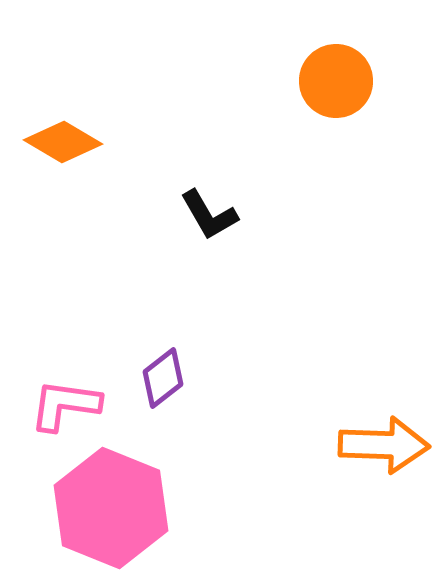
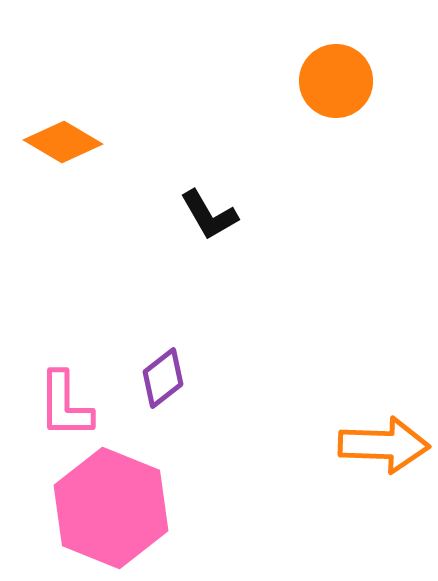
pink L-shape: rotated 98 degrees counterclockwise
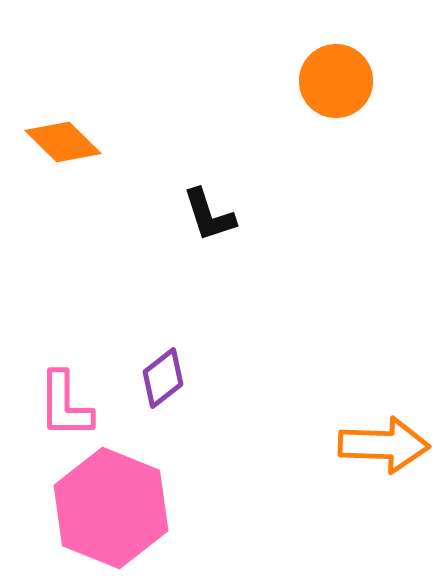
orange diamond: rotated 14 degrees clockwise
black L-shape: rotated 12 degrees clockwise
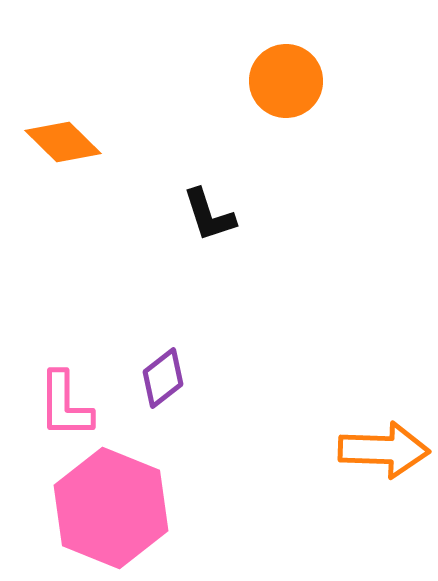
orange circle: moved 50 px left
orange arrow: moved 5 px down
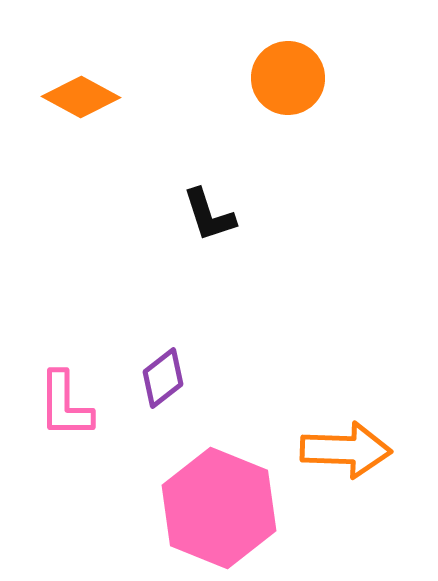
orange circle: moved 2 px right, 3 px up
orange diamond: moved 18 px right, 45 px up; rotated 16 degrees counterclockwise
orange arrow: moved 38 px left
pink hexagon: moved 108 px right
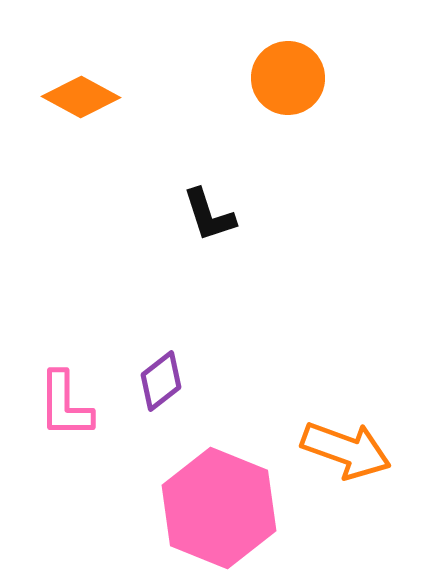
purple diamond: moved 2 px left, 3 px down
orange arrow: rotated 18 degrees clockwise
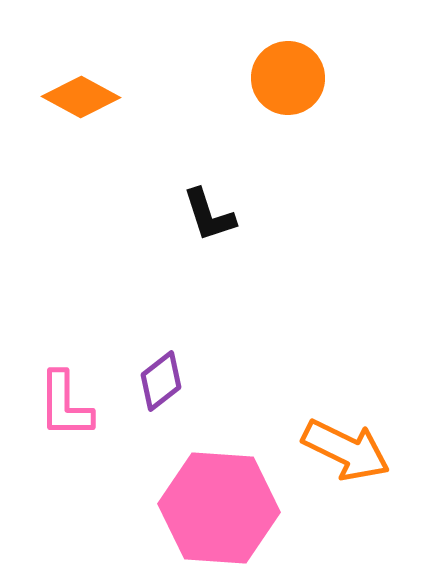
orange arrow: rotated 6 degrees clockwise
pink hexagon: rotated 18 degrees counterclockwise
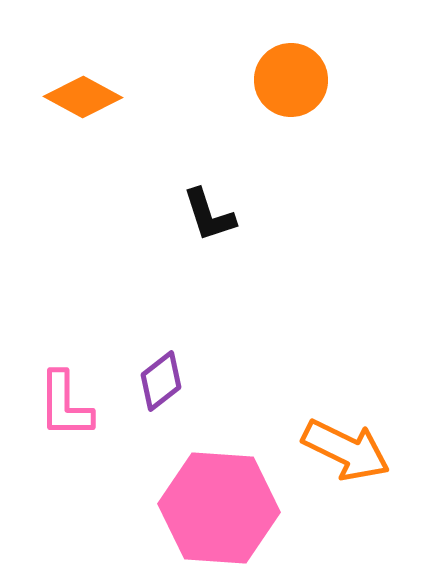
orange circle: moved 3 px right, 2 px down
orange diamond: moved 2 px right
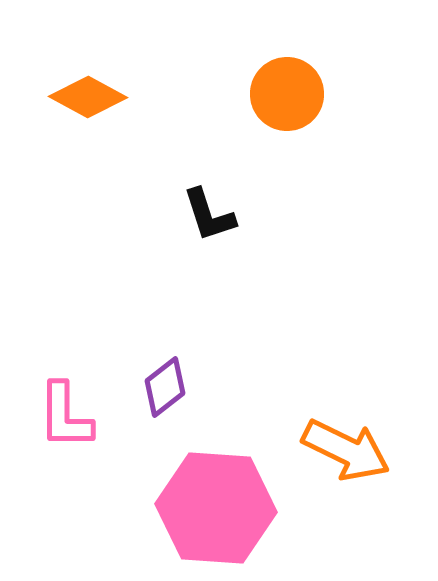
orange circle: moved 4 px left, 14 px down
orange diamond: moved 5 px right
purple diamond: moved 4 px right, 6 px down
pink L-shape: moved 11 px down
pink hexagon: moved 3 px left
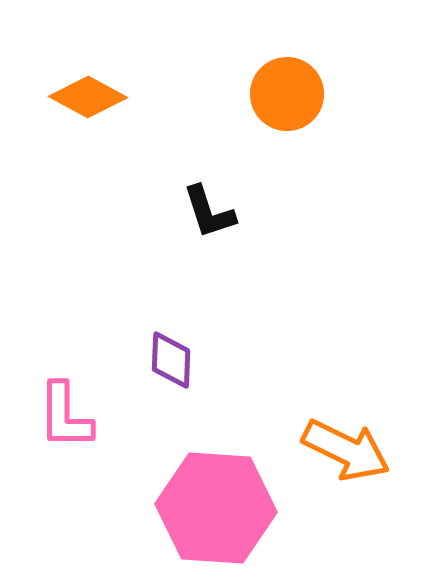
black L-shape: moved 3 px up
purple diamond: moved 6 px right, 27 px up; rotated 50 degrees counterclockwise
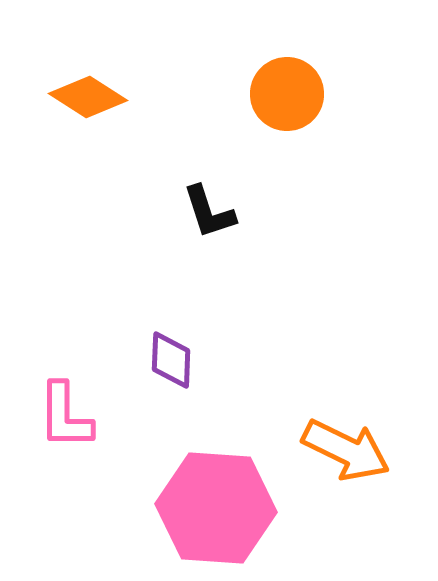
orange diamond: rotated 4 degrees clockwise
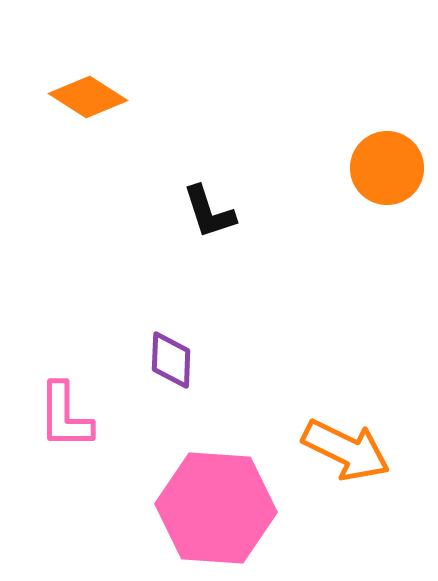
orange circle: moved 100 px right, 74 px down
